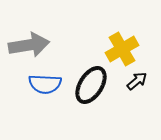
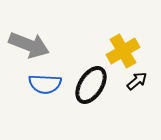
gray arrow: rotated 30 degrees clockwise
yellow cross: moved 1 px right, 2 px down
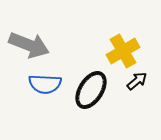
black ellipse: moved 5 px down
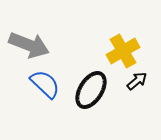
blue semicircle: rotated 140 degrees counterclockwise
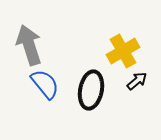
gray arrow: rotated 129 degrees counterclockwise
blue semicircle: rotated 8 degrees clockwise
black ellipse: rotated 21 degrees counterclockwise
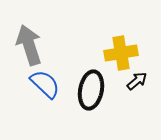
yellow cross: moved 2 px left, 2 px down; rotated 20 degrees clockwise
blue semicircle: rotated 8 degrees counterclockwise
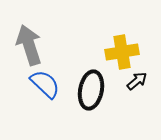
yellow cross: moved 1 px right, 1 px up
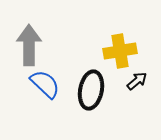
gray arrow: rotated 18 degrees clockwise
yellow cross: moved 2 px left, 1 px up
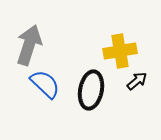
gray arrow: rotated 18 degrees clockwise
